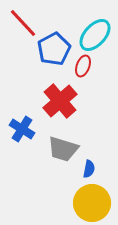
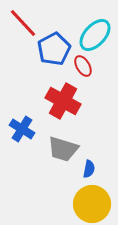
red ellipse: rotated 50 degrees counterclockwise
red cross: moved 3 px right; rotated 20 degrees counterclockwise
yellow circle: moved 1 px down
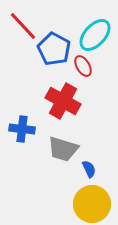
red line: moved 3 px down
blue pentagon: rotated 16 degrees counterclockwise
blue cross: rotated 25 degrees counterclockwise
blue semicircle: rotated 36 degrees counterclockwise
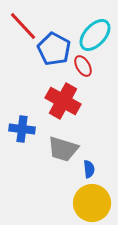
blue semicircle: rotated 18 degrees clockwise
yellow circle: moved 1 px up
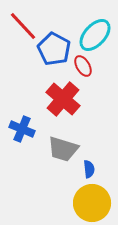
red cross: moved 2 px up; rotated 12 degrees clockwise
blue cross: rotated 15 degrees clockwise
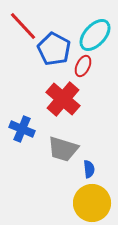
red ellipse: rotated 55 degrees clockwise
